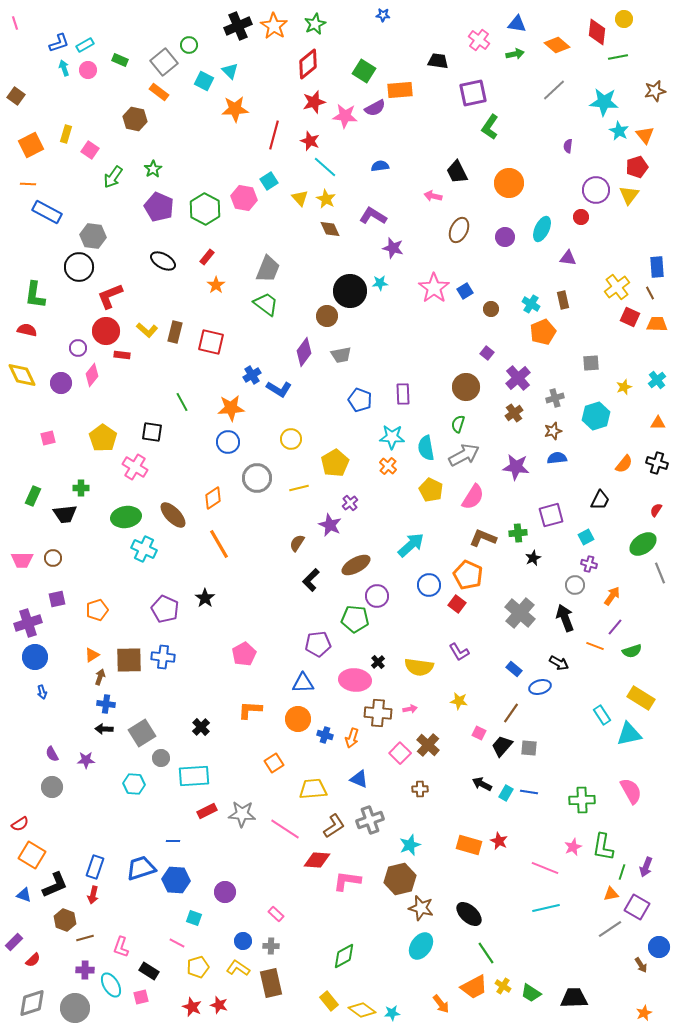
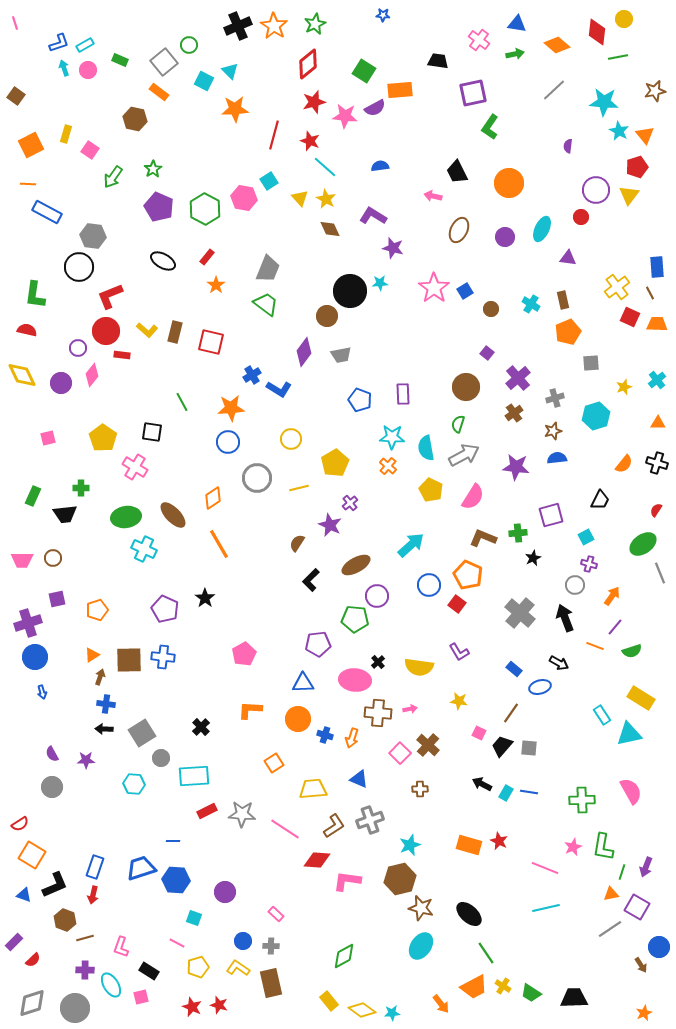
orange pentagon at (543, 332): moved 25 px right
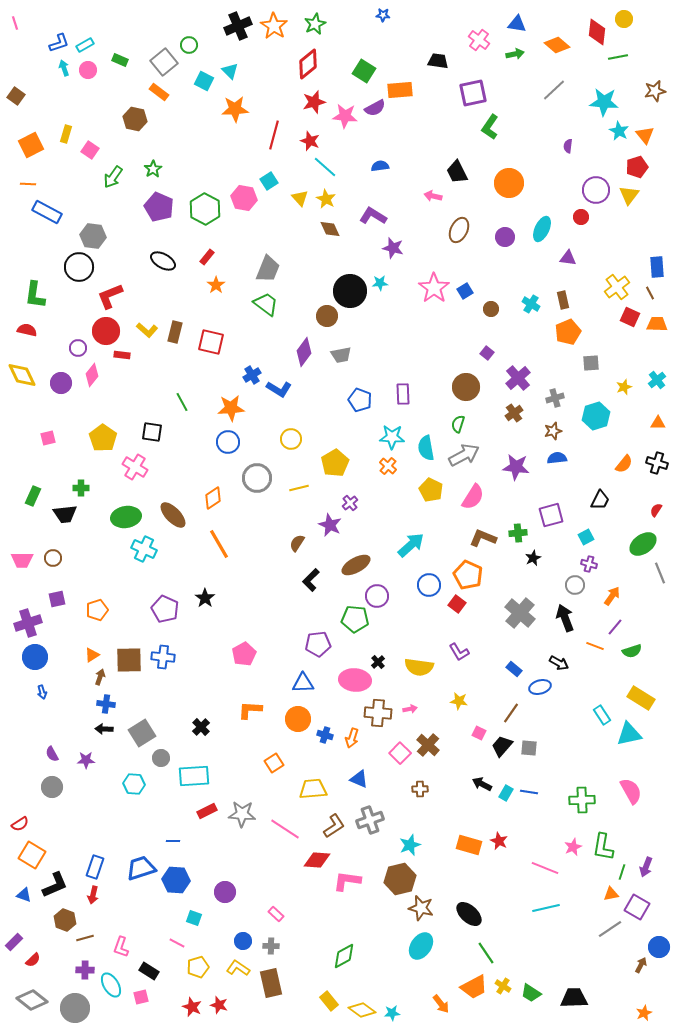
brown arrow at (641, 965): rotated 119 degrees counterclockwise
gray diamond at (32, 1003): moved 3 px up; rotated 56 degrees clockwise
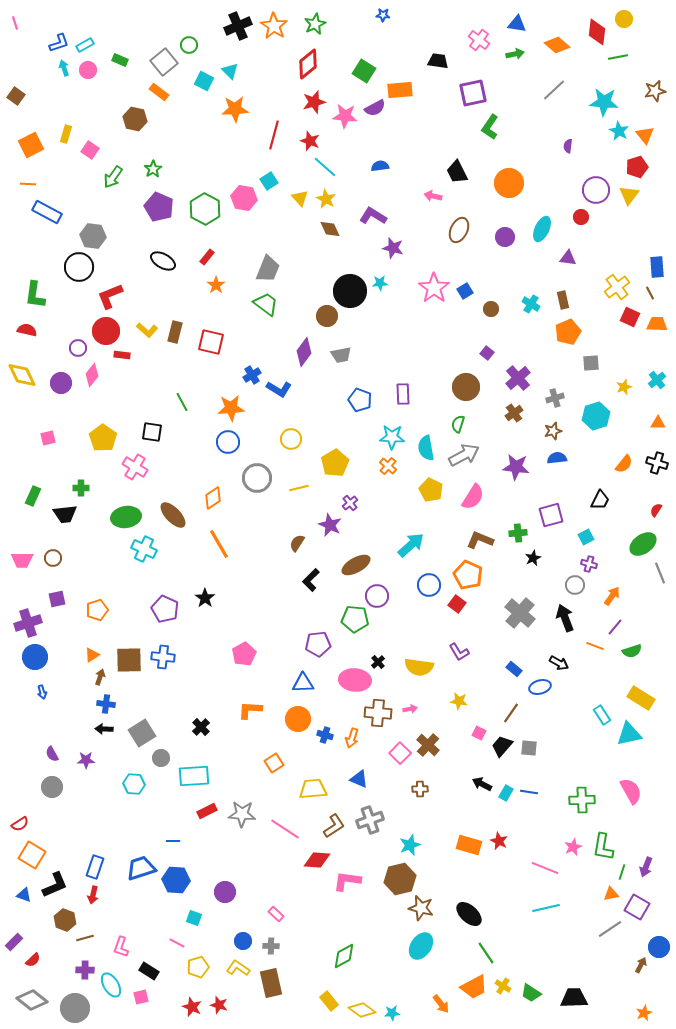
brown L-shape at (483, 538): moved 3 px left, 2 px down
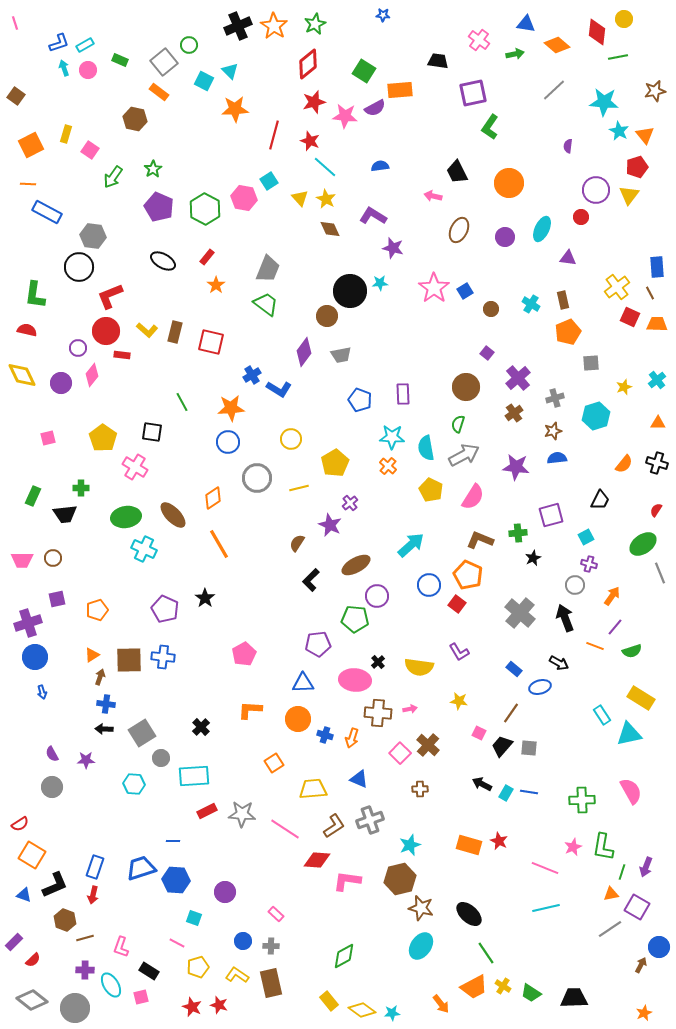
blue triangle at (517, 24): moved 9 px right
yellow L-shape at (238, 968): moved 1 px left, 7 px down
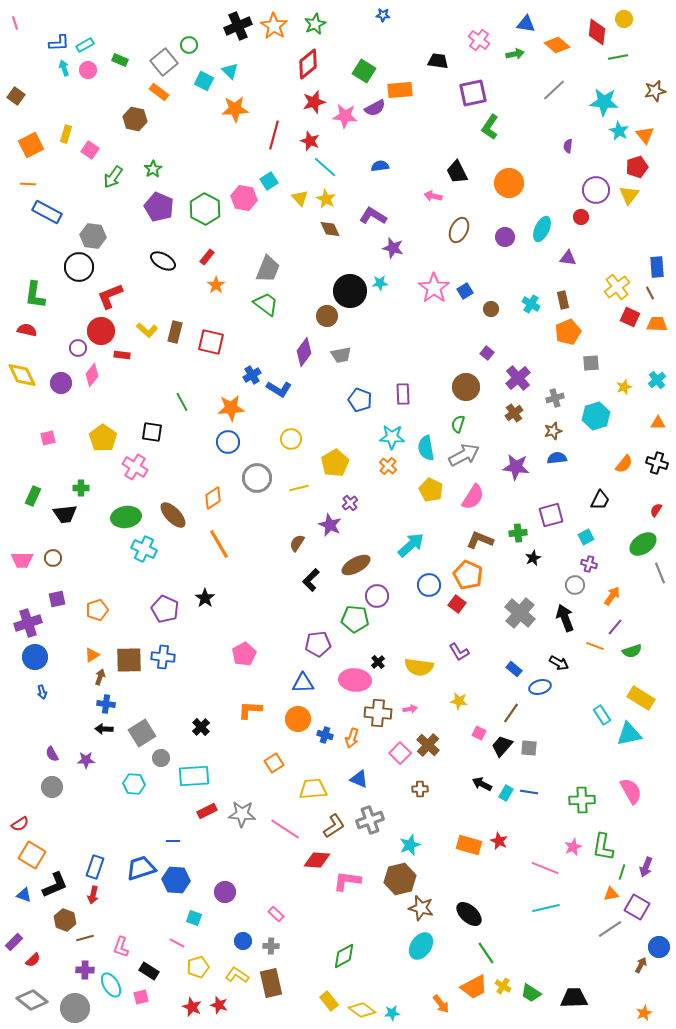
blue L-shape at (59, 43): rotated 15 degrees clockwise
red circle at (106, 331): moved 5 px left
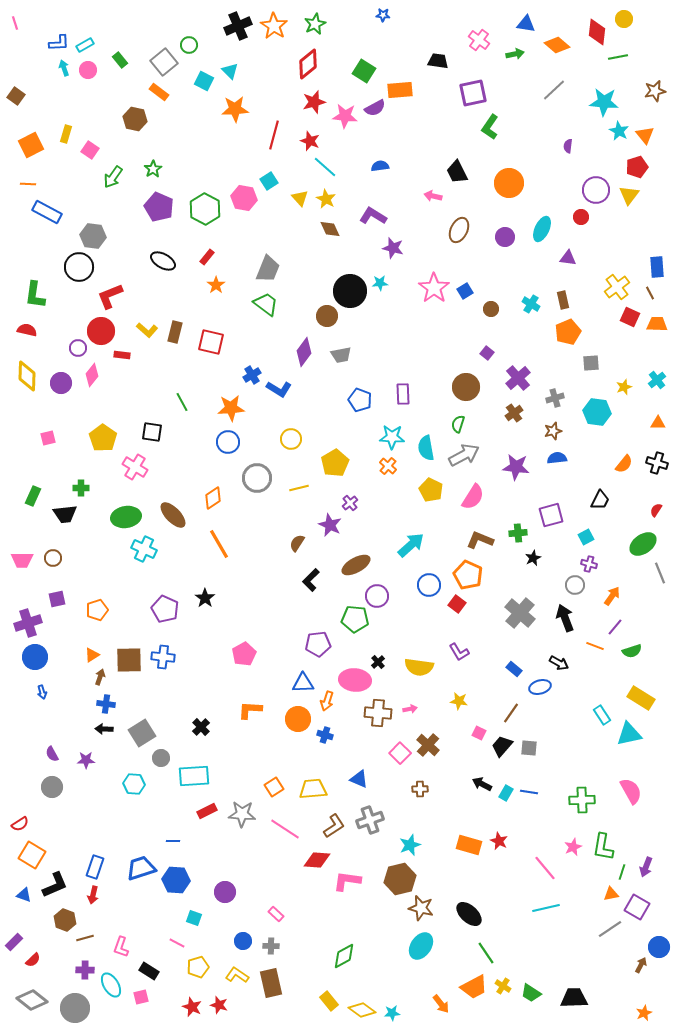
green rectangle at (120, 60): rotated 28 degrees clockwise
yellow diamond at (22, 375): moved 5 px right, 1 px down; rotated 28 degrees clockwise
cyan hexagon at (596, 416): moved 1 px right, 4 px up; rotated 24 degrees clockwise
orange arrow at (352, 738): moved 25 px left, 37 px up
orange square at (274, 763): moved 24 px down
pink line at (545, 868): rotated 28 degrees clockwise
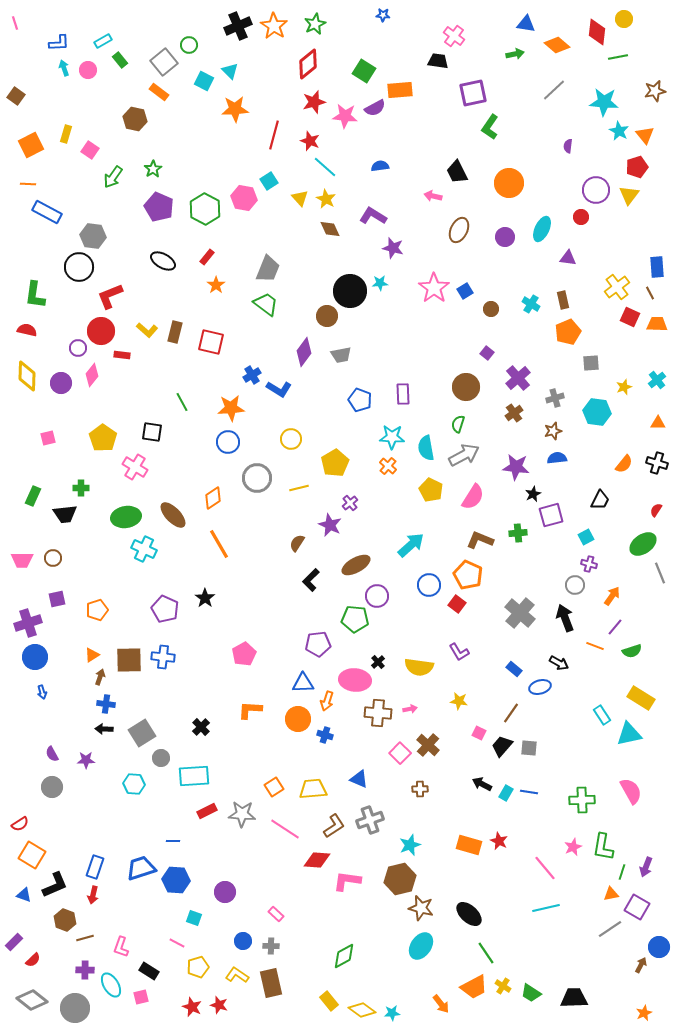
pink cross at (479, 40): moved 25 px left, 4 px up
cyan rectangle at (85, 45): moved 18 px right, 4 px up
black star at (533, 558): moved 64 px up
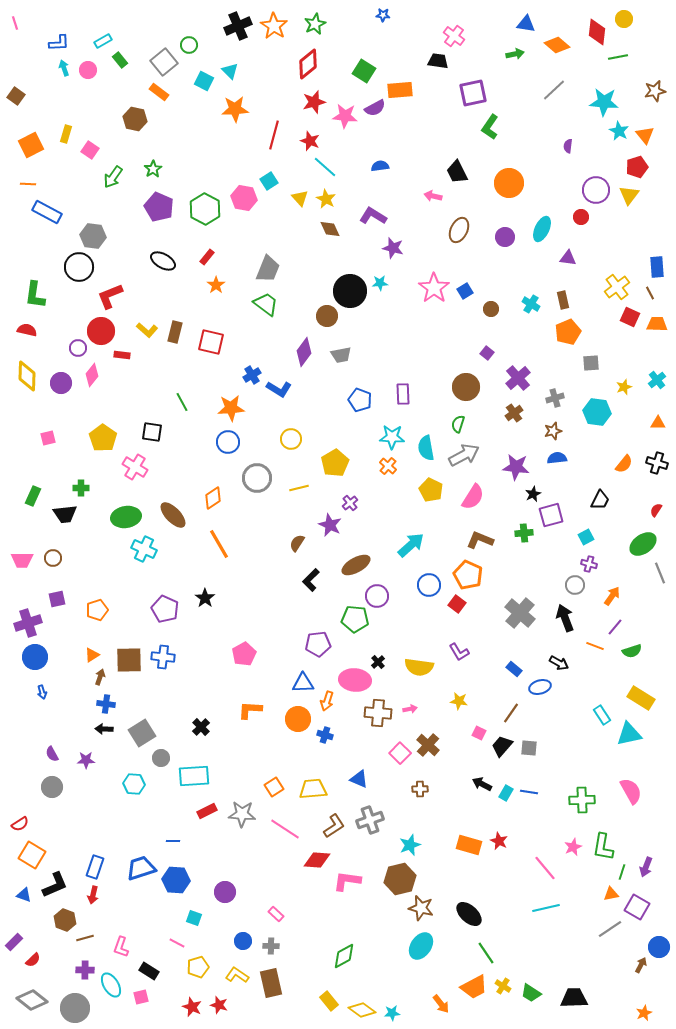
green cross at (518, 533): moved 6 px right
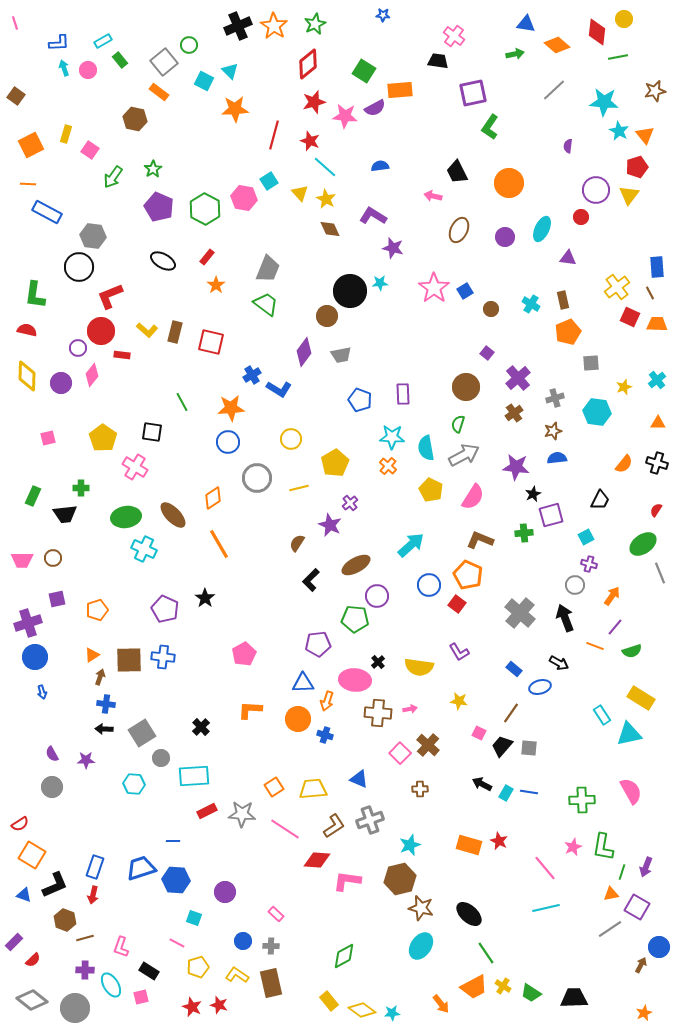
yellow triangle at (300, 198): moved 5 px up
